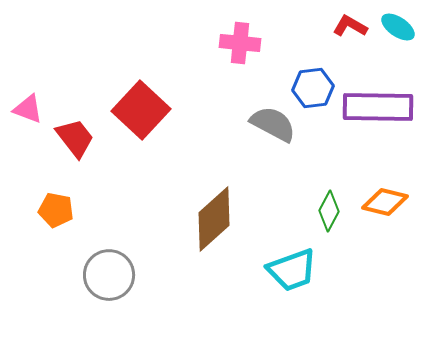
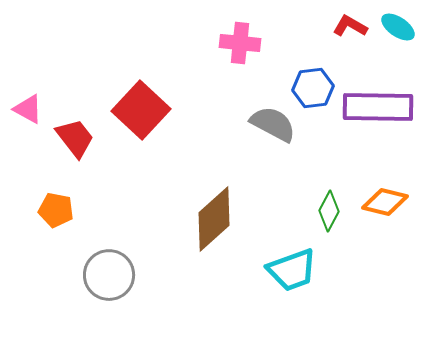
pink triangle: rotated 8 degrees clockwise
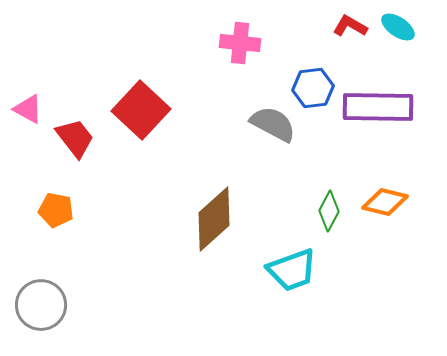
gray circle: moved 68 px left, 30 px down
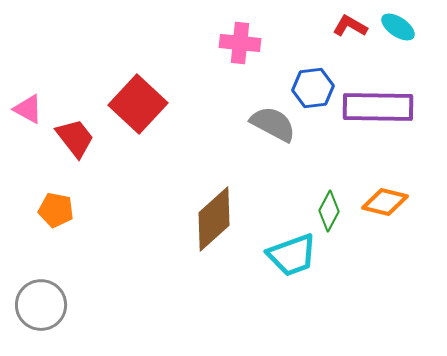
red square: moved 3 px left, 6 px up
cyan trapezoid: moved 15 px up
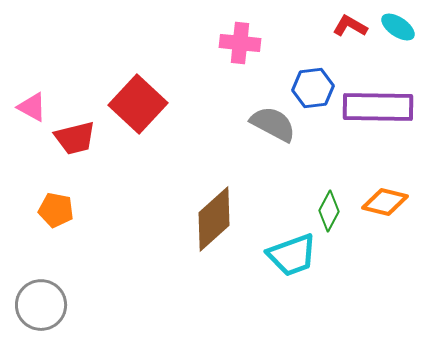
pink triangle: moved 4 px right, 2 px up
red trapezoid: rotated 114 degrees clockwise
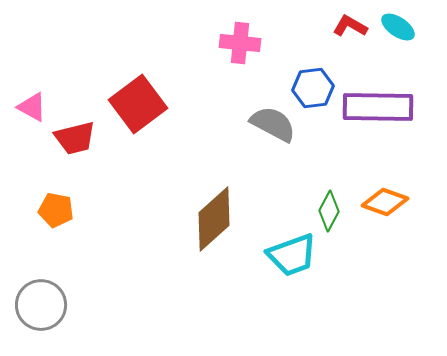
red square: rotated 10 degrees clockwise
orange diamond: rotated 6 degrees clockwise
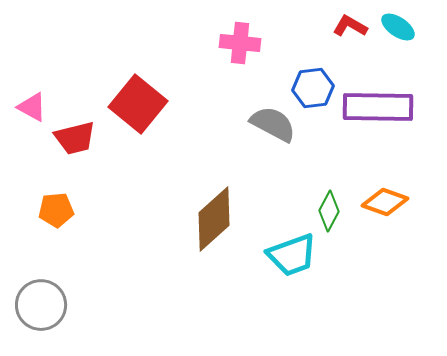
red square: rotated 14 degrees counterclockwise
orange pentagon: rotated 16 degrees counterclockwise
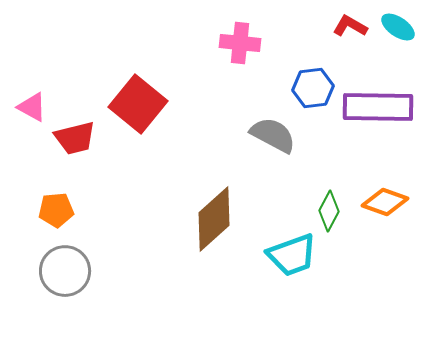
gray semicircle: moved 11 px down
gray circle: moved 24 px right, 34 px up
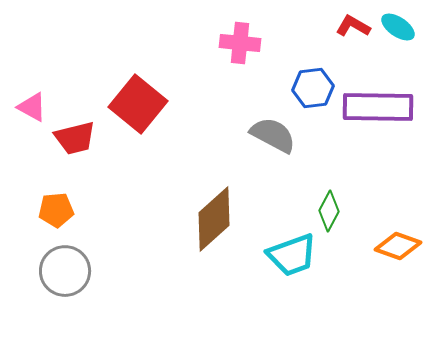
red L-shape: moved 3 px right
orange diamond: moved 13 px right, 44 px down
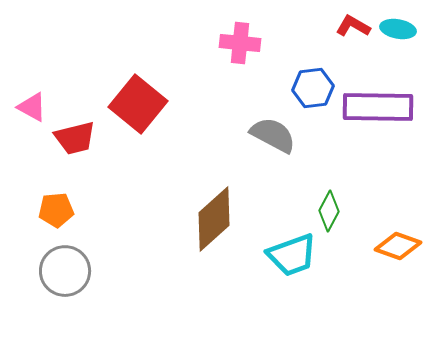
cyan ellipse: moved 2 px down; rotated 24 degrees counterclockwise
